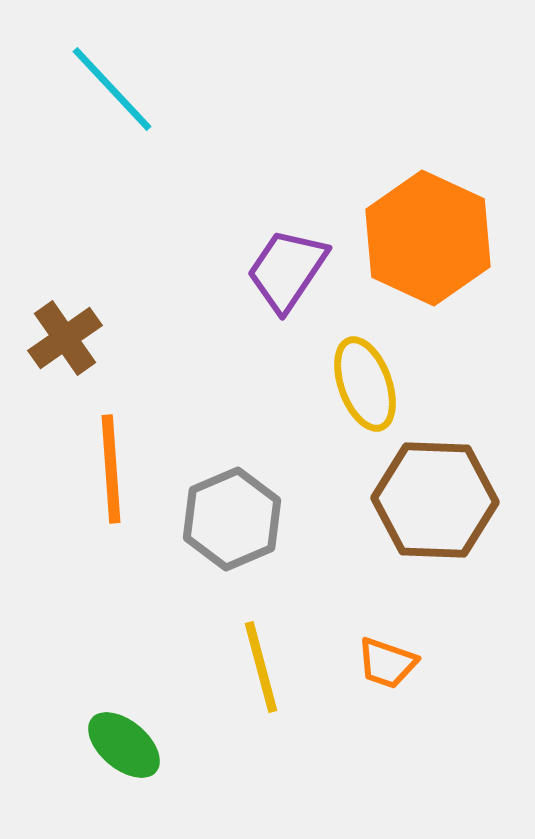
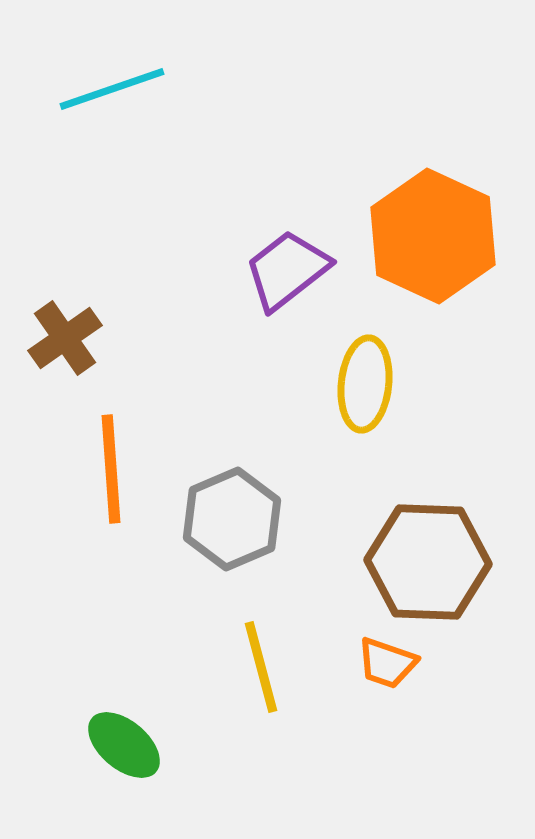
cyan line: rotated 66 degrees counterclockwise
orange hexagon: moved 5 px right, 2 px up
purple trapezoid: rotated 18 degrees clockwise
yellow ellipse: rotated 26 degrees clockwise
brown hexagon: moved 7 px left, 62 px down
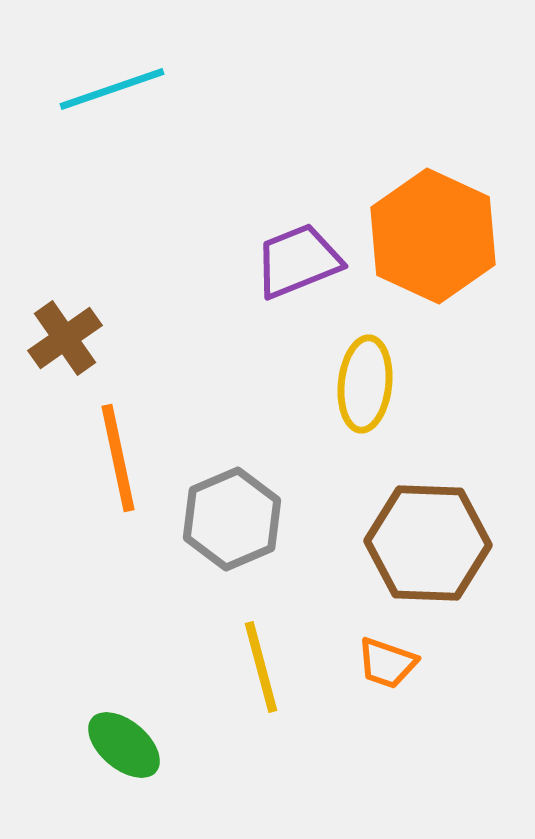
purple trapezoid: moved 11 px right, 9 px up; rotated 16 degrees clockwise
orange line: moved 7 px right, 11 px up; rotated 8 degrees counterclockwise
brown hexagon: moved 19 px up
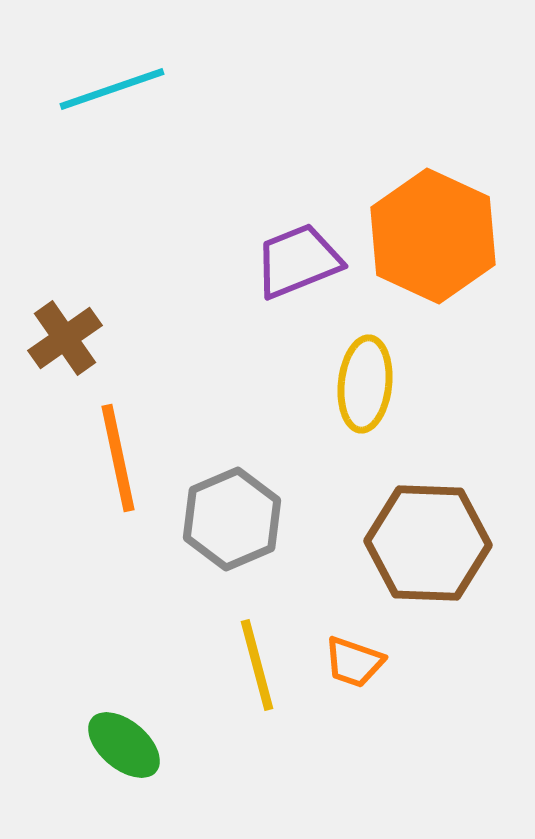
orange trapezoid: moved 33 px left, 1 px up
yellow line: moved 4 px left, 2 px up
